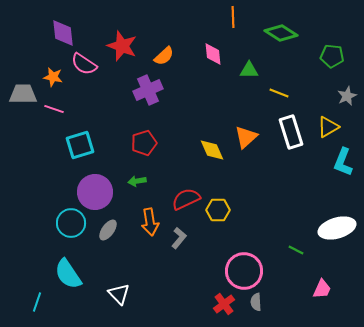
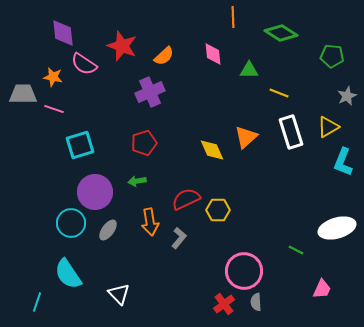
purple cross: moved 2 px right, 2 px down
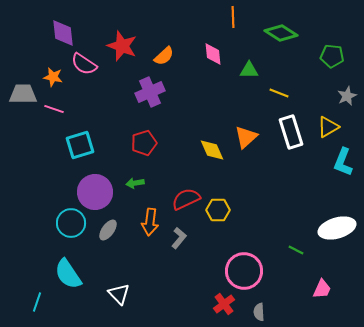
green arrow: moved 2 px left, 2 px down
orange arrow: rotated 16 degrees clockwise
gray semicircle: moved 3 px right, 10 px down
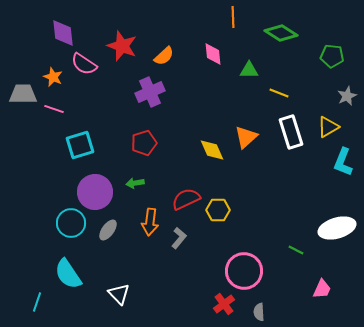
orange star: rotated 12 degrees clockwise
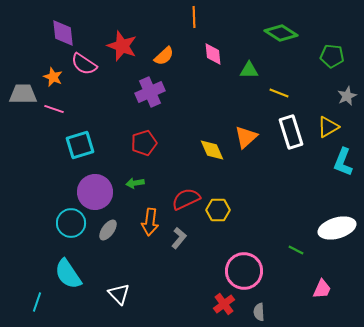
orange line: moved 39 px left
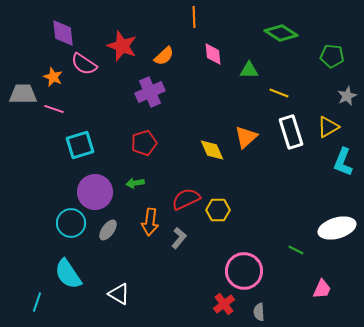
white triangle: rotated 15 degrees counterclockwise
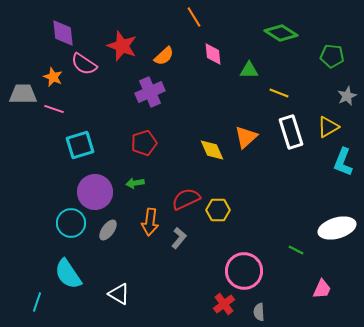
orange line: rotated 30 degrees counterclockwise
